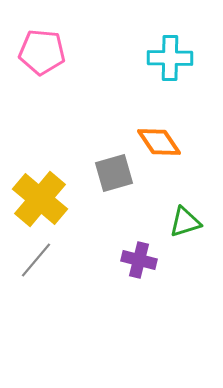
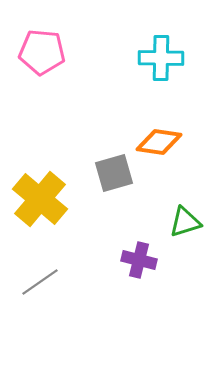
cyan cross: moved 9 px left
orange diamond: rotated 48 degrees counterclockwise
gray line: moved 4 px right, 22 px down; rotated 15 degrees clockwise
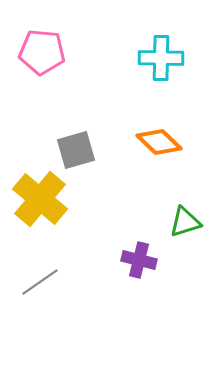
orange diamond: rotated 36 degrees clockwise
gray square: moved 38 px left, 23 px up
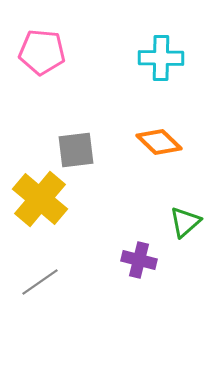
gray square: rotated 9 degrees clockwise
green triangle: rotated 24 degrees counterclockwise
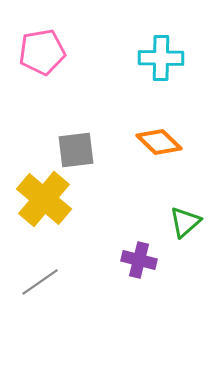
pink pentagon: rotated 15 degrees counterclockwise
yellow cross: moved 4 px right
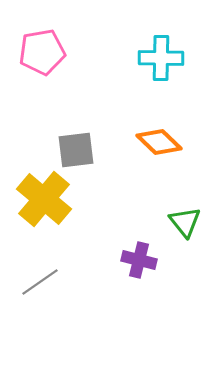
green triangle: rotated 28 degrees counterclockwise
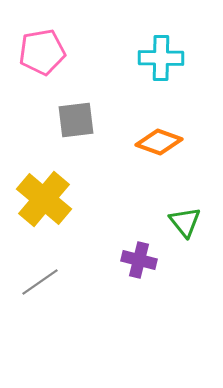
orange diamond: rotated 24 degrees counterclockwise
gray square: moved 30 px up
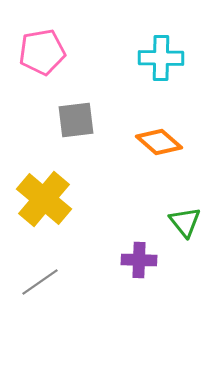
orange diamond: rotated 21 degrees clockwise
purple cross: rotated 12 degrees counterclockwise
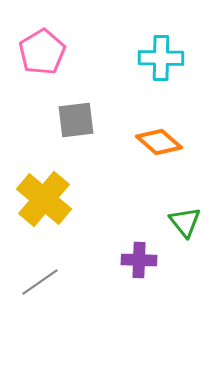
pink pentagon: rotated 21 degrees counterclockwise
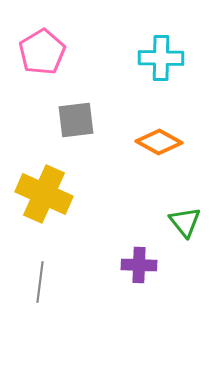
orange diamond: rotated 12 degrees counterclockwise
yellow cross: moved 5 px up; rotated 16 degrees counterclockwise
purple cross: moved 5 px down
gray line: rotated 48 degrees counterclockwise
